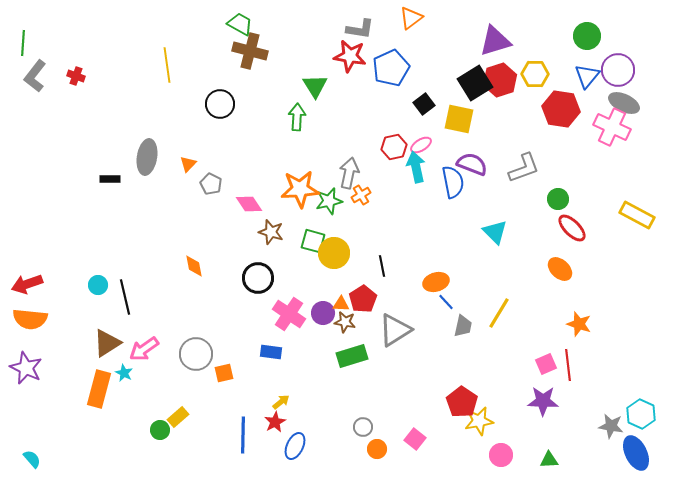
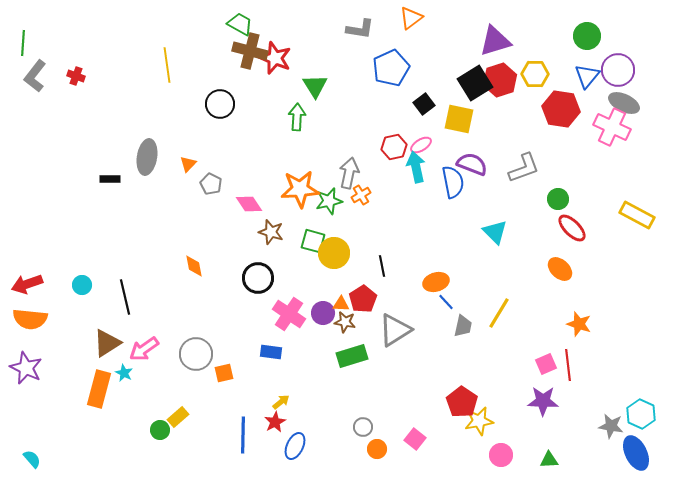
red star at (350, 56): moved 75 px left, 2 px down; rotated 12 degrees clockwise
cyan circle at (98, 285): moved 16 px left
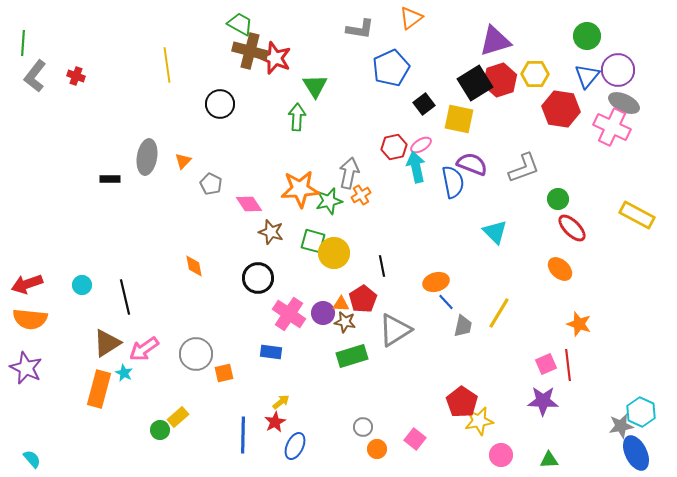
orange triangle at (188, 164): moved 5 px left, 3 px up
cyan hexagon at (641, 414): moved 2 px up
gray star at (611, 426): moved 10 px right; rotated 20 degrees counterclockwise
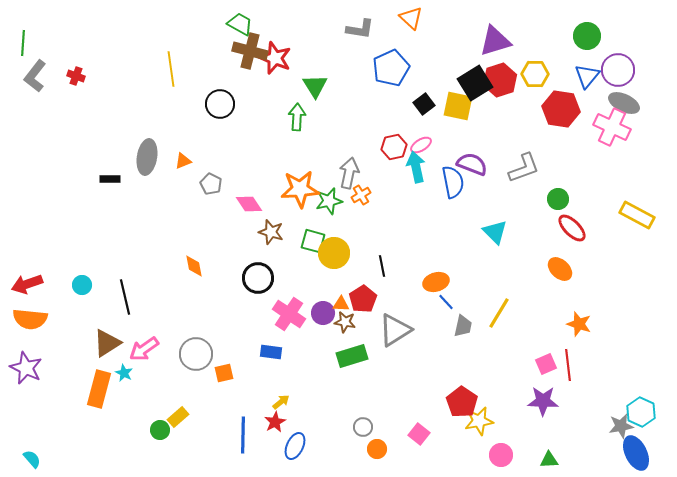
orange triangle at (411, 18): rotated 40 degrees counterclockwise
yellow line at (167, 65): moved 4 px right, 4 px down
yellow square at (459, 119): moved 1 px left, 13 px up
orange triangle at (183, 161): rotated 24 degrees clockwise
pink square at (415, 439): moved 4 px right, 5 px up
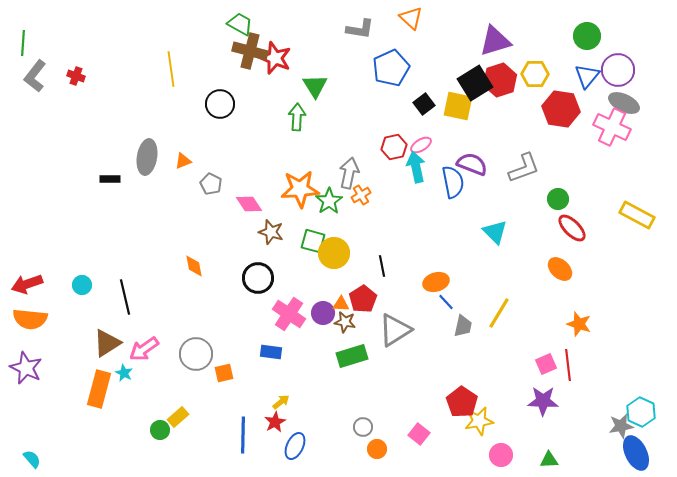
green star at (329, 201): rotated 20 degrees counterclockwise
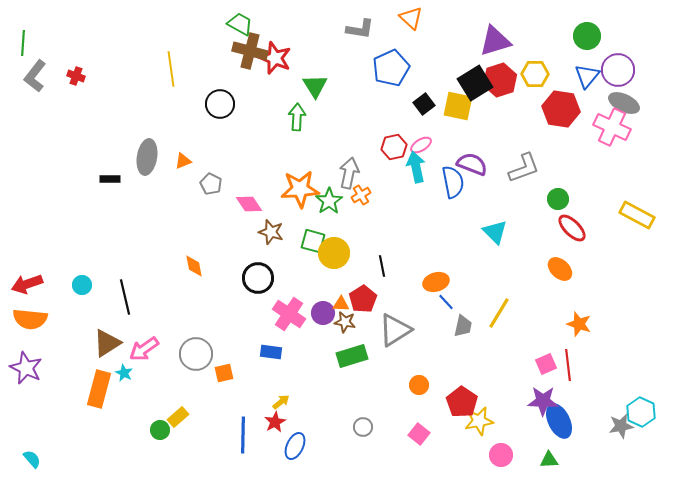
orange circle at (377, 449): moved 42 px right, 64 px up
blue ellipse at (636, 453): moved 77 px left, 32 px up
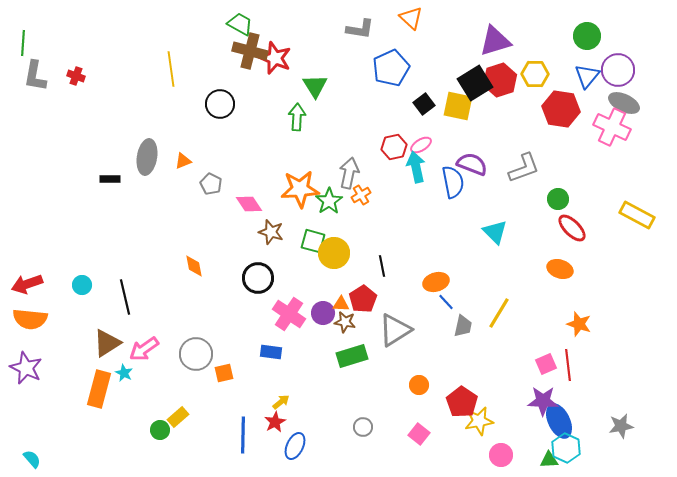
gray L-shape at (35, 76): rotated 28 degrees counterclockwise
orange ellipse at (560, 269): rotated 25 degrees counterclockwise
cyan hexagon at (641, 412): moved 75 px left, 36 px down
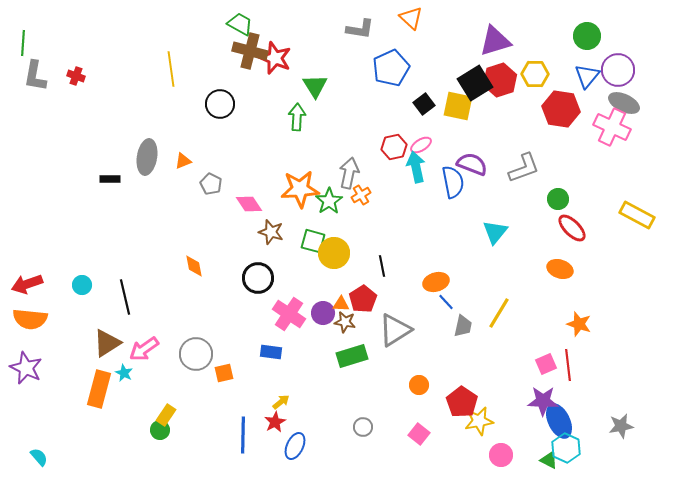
cyan triangle at (495, 232): rotated 24 degrees clockwise
yellow rectangle at (178, 417): moved 12 px left, 2 px up; rotated 15 degrees counterclockwise
cyan semicircle at (32, 459): moved 7 px right, 2 px up
green triangle at (549, 460): rotated 30 degrees clockwise
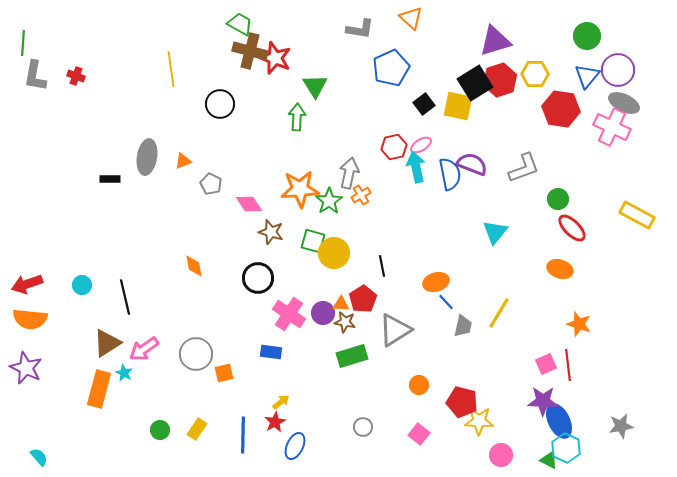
blue semicircle at (453, 182): moved 3 px left, 8 px up
red pentagon at (462, 402): rotated 20 degrees counterclockwise
yellow rectangle at (166, 415): moved 31 px right, 14 px down
yellow star at (479, 421): rotated 12 degrees clockwise
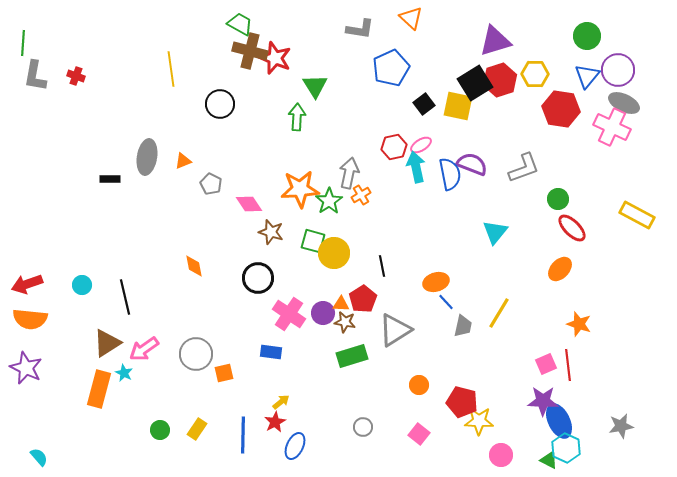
orange ellipse at (560, 269): rotated 65 degrees counterclockwise
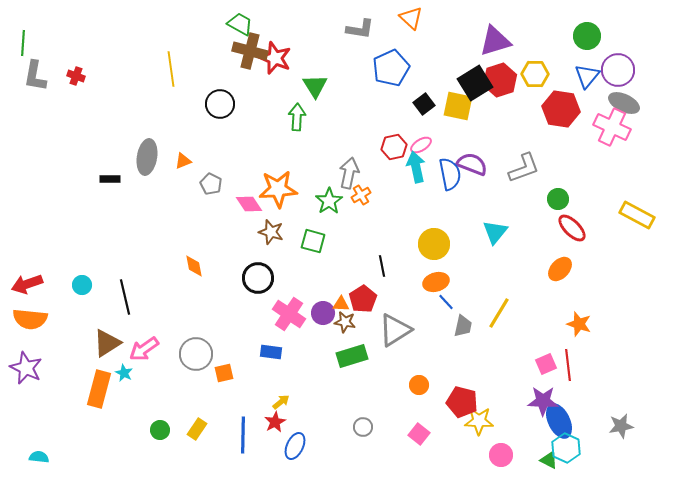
orange star at (300, 189): moved 22 px left
yellow circle at (334, 253): moved 100 px right, 9 px up
cyan semicircle at (39, 457): rotated 42 degrees counterclockwise
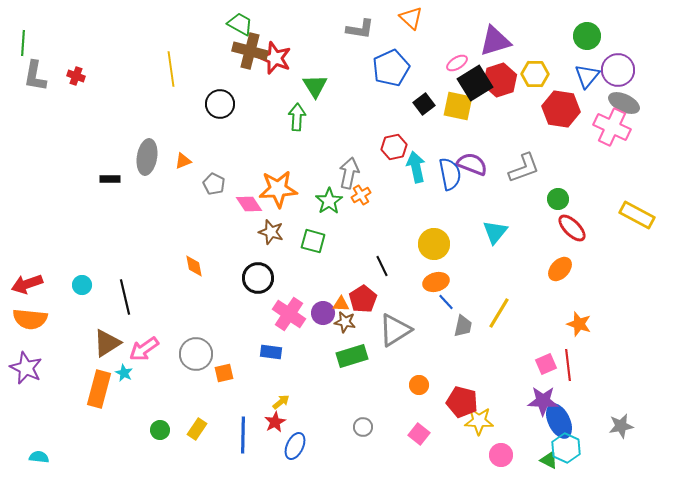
pink ellipse at (421, 145): moved 36 px right, 82 px up
gray pentagon at (211, 184): moved 3 px right
black line at (382, 266): rotated 15 degrees counterclockwise
